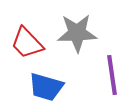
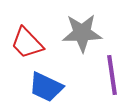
gray star: moved 5 px right
blue trapezoid: rotated 9 degrees clockwise
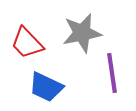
gray star: rotated 9 degrees counterclockwise
purple line: moved 2 px up
